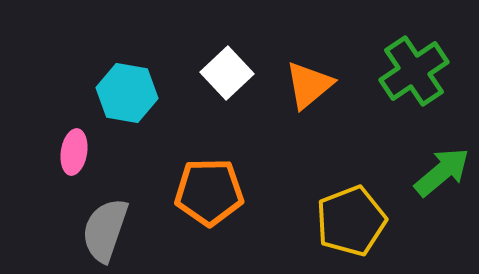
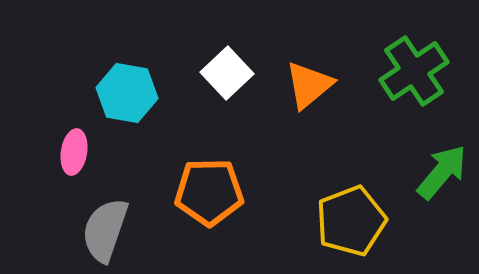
green arrow: rotated 10 degrees counterclockwise
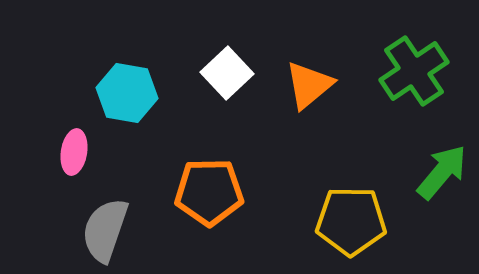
yellow pentagon: rotated 22 degrees clockwise
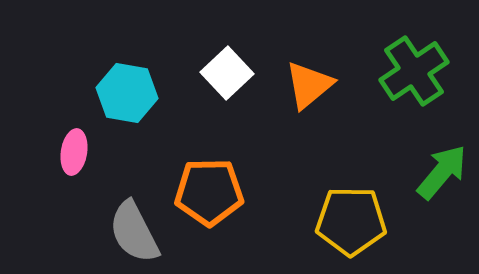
gray semicircle: moved 29 px right, 2 px down; rotated 46 degrees counterclockwise
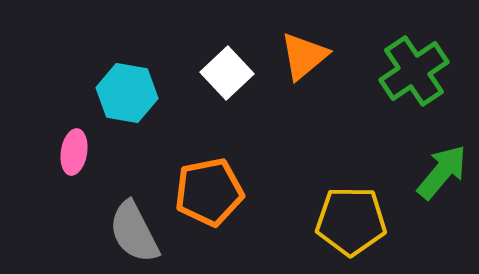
orange triangle: moved 5 px left, 29 px up
orange pentagon: rotated 10 degrees counterclockwise
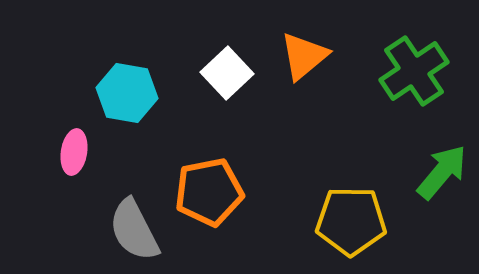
gray semicircle: moved 2 px up
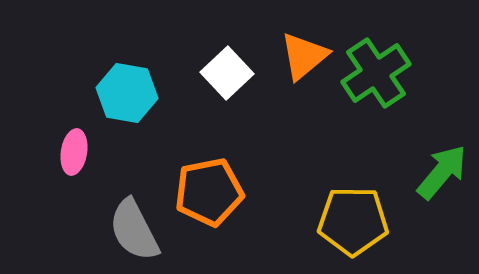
green cross: moved 38 px left, 2 px down
yellow pentagon: moved 2 px right
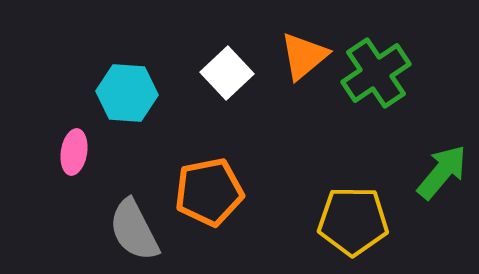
cyan hexagon: rotated 6 degrees counterclockwise
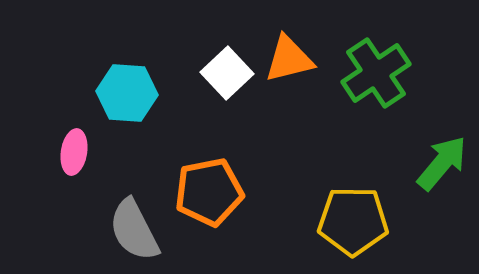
orange triangle: moved 15 px left, 3 px down; rotated 26 degrees clockwise
green arrow: moved 9 px up
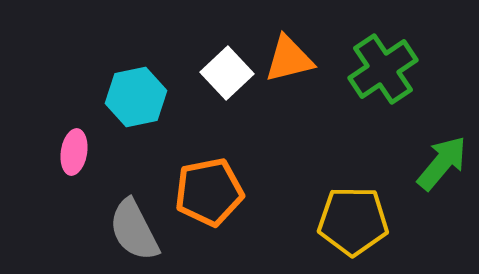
green cross: moved 7 px right, 4 px up
cyan hexagon: moved 9 px right, 4 px down; rotated 16 degrees counterclockwise
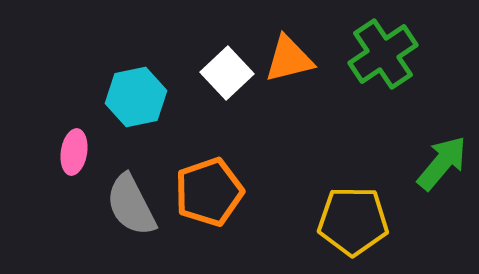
green cross: moved 15 px up
orange pentagon: rotated 8 degrees counterclockwise
gray semicircle: moved 3 px left, 25 px up
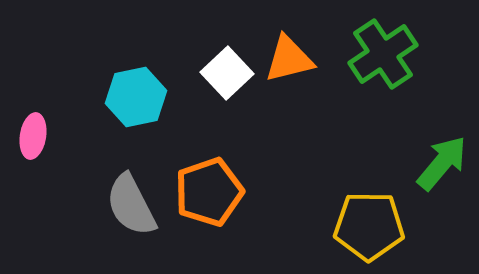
pink ellipse: moved 41 px left, 16 px up
yellow pentagon: moved 16 px right, 5 px down
